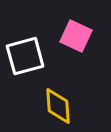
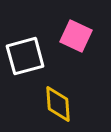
yellow diamond: moved 2 px up
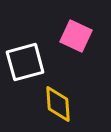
white square: moved 6 px down
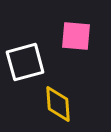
pink square: rotated 20 degrees counterclockwise
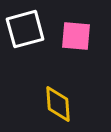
white square: moved 33 px up
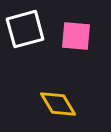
yellow diamond: rotated 27 degrees counterclockwise
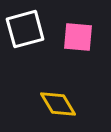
pink square: moved 2 px right, 1 px down
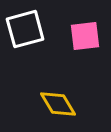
pink square: moved 7 px right, 1 px up; rotated 12 degrees counterclockwise
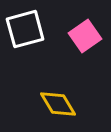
pink square: rotated 28 degrees counterclockwise
